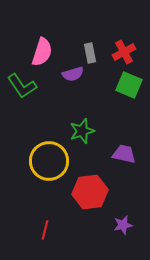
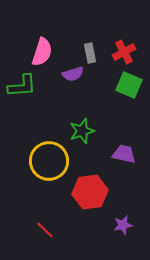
green L-shape: rotated 60 degrees counterclockwise
red line: rotated 60 degrees counterclockwise
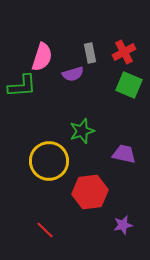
pink semicircle: moved 5 px down
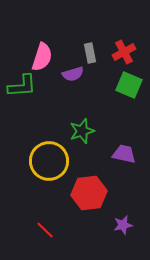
red hexagon: moved 1 px left, 1 px down
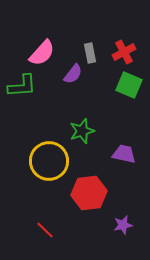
pink semicircle: moved 4 px up; rotated 24 degrees clockwise
purple semicircle: rotated 35 degrees counterclockwise
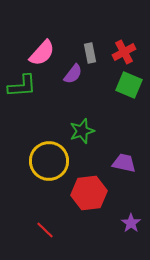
purple trapezoid: moved 9 px down
purple star: moved 8 px right, 2 px up; rotated 24 degrees counterclockwise
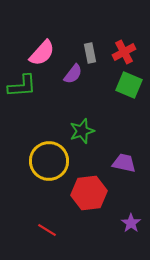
red line: moved 2 px right; rotated 12 degrees counterclockwise
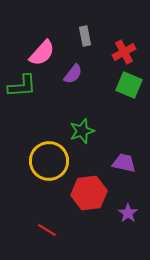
gray rectangle: moved 5 px left, 17 px up
purple star: moved 3 px left, 10 px up
